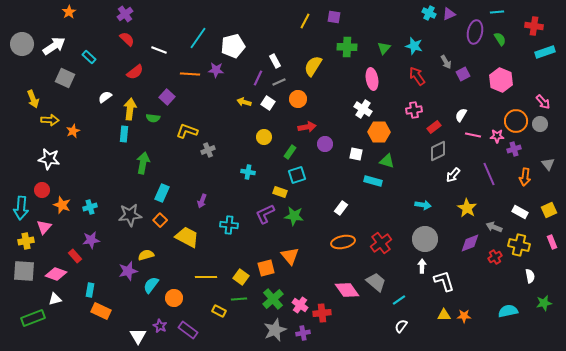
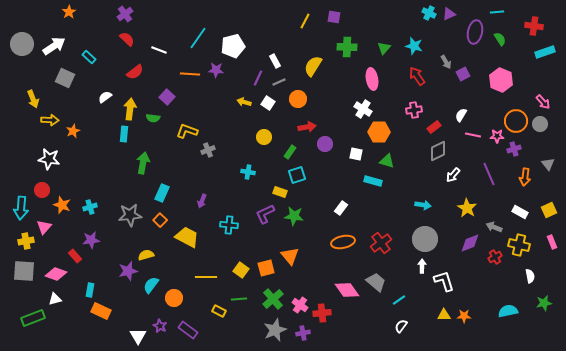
yellow square at (241, 277): moved 7 px up
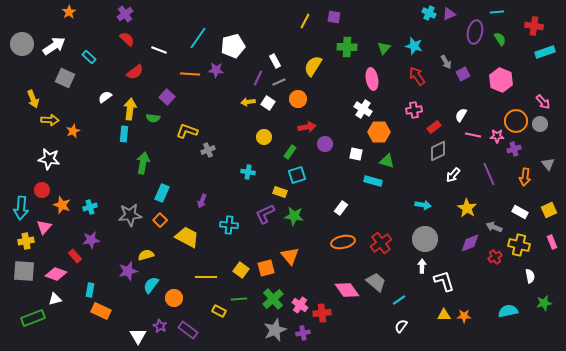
yellow arrow at (244, 102): moved 4 px right; rotated 24 degrees counterclockwise
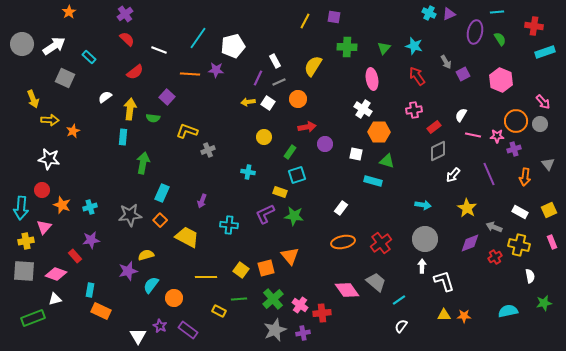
cyan rectangle at (124, 134): moved 1 px left, 3 px down
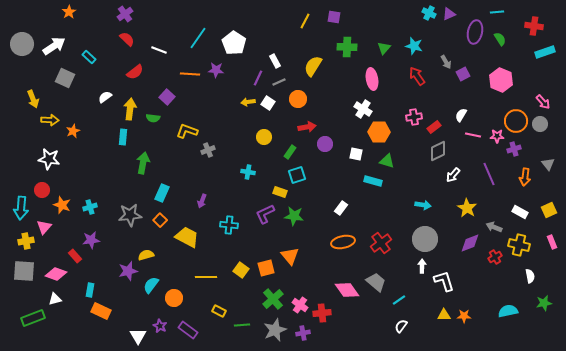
white pentagon at (233, 46): moved 1 px right, 3 px up; rotated 25 degrees counterclockwise
pink cross at (414, 110): moved 7 px down
green line at (239, 299): moved 3 px right, 26 px down
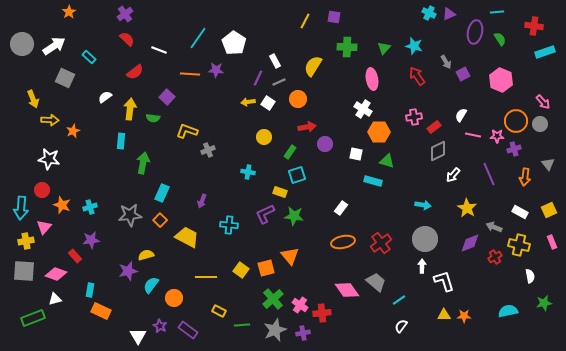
cyan rectangle at (123, 137): moved 2 px left, 4 px down
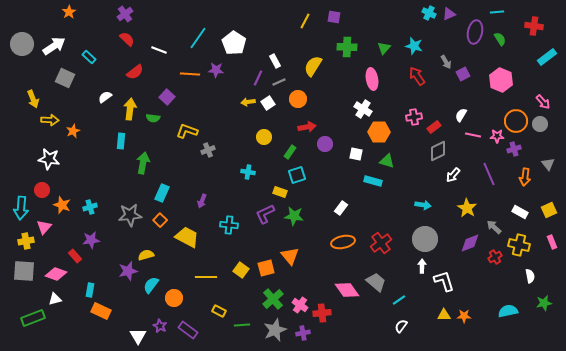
cyan rectangle at (545, 52): moved 2 px right, 5 px down; rotated 18 degrees counterclockwise
white square at (268, 103): rotated 24 degrees clockwise
gray arrow at (494, 227): rotated 21 degrees clockwise
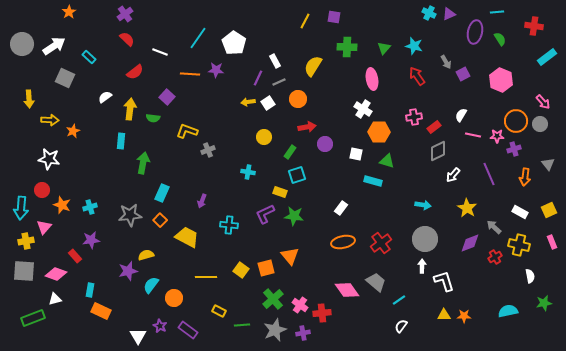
white line at (159, 50): moved 1 px right, 2 px down
yellow arrow at (33, 99): moved 4 px left; rotated 18 degrees clockwise
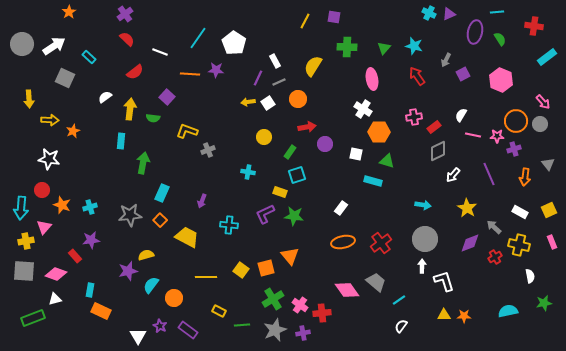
gray arrow at (446, 62): moved 2 px up; rotated 56 degrees clockwise
green cross at (273, 299): rotated 10 degrees clockwise
